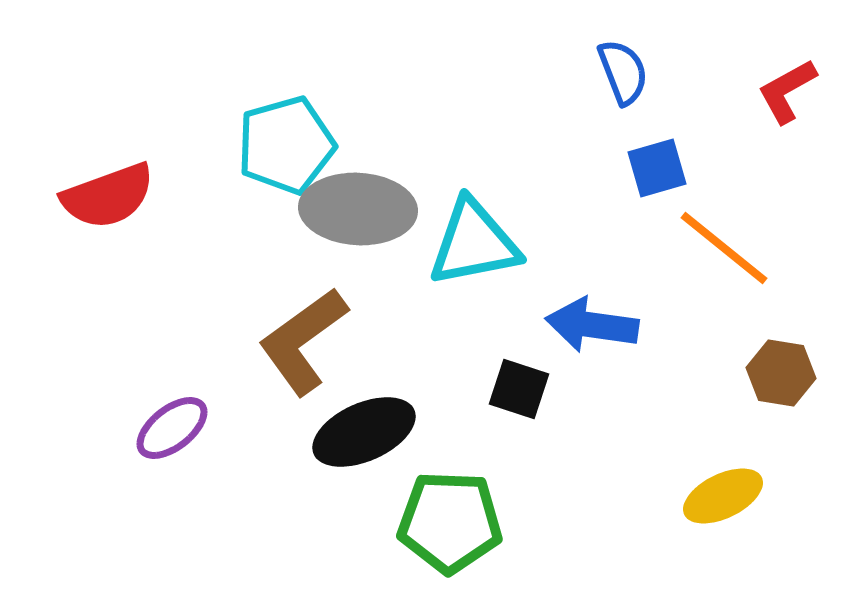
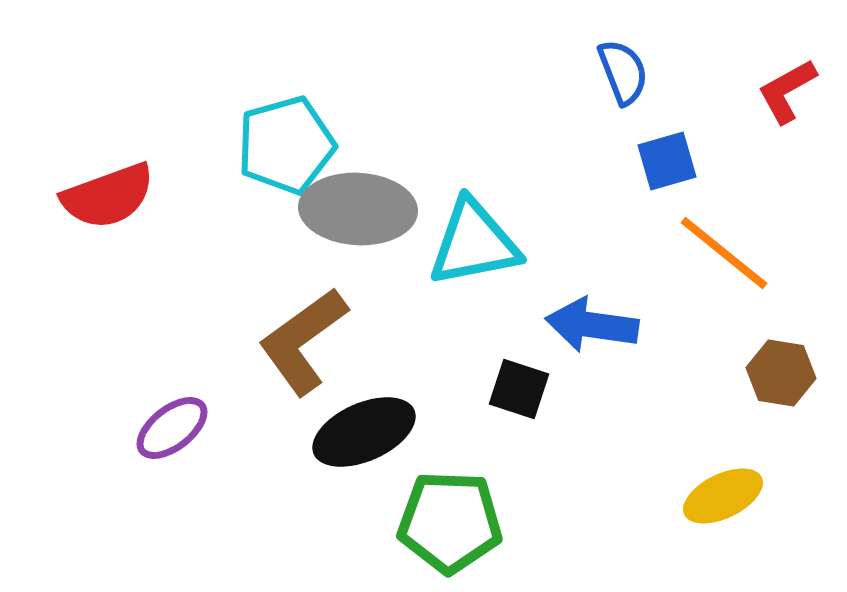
blue square: moved 10 px right, 7 px up
orange line: moved 5 px down
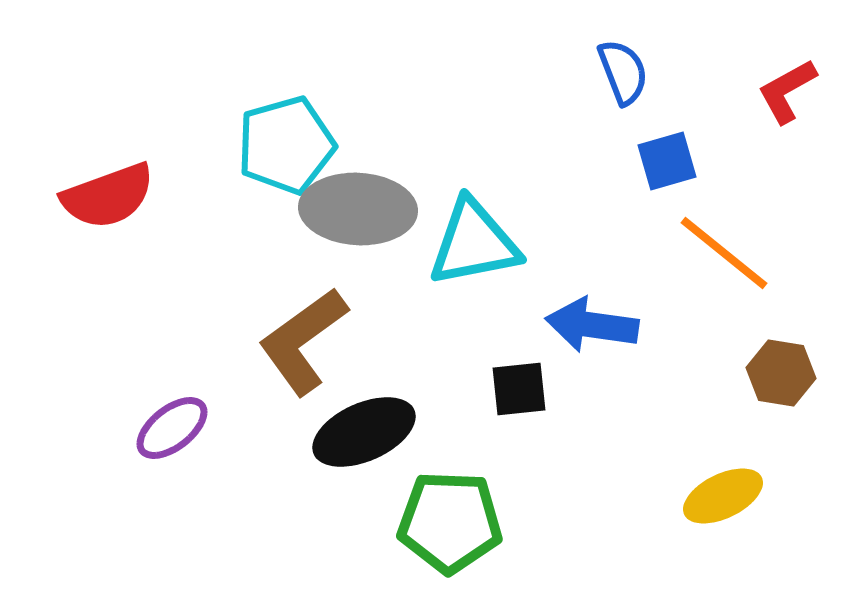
black square: rotated 24 degrees counterclockwise
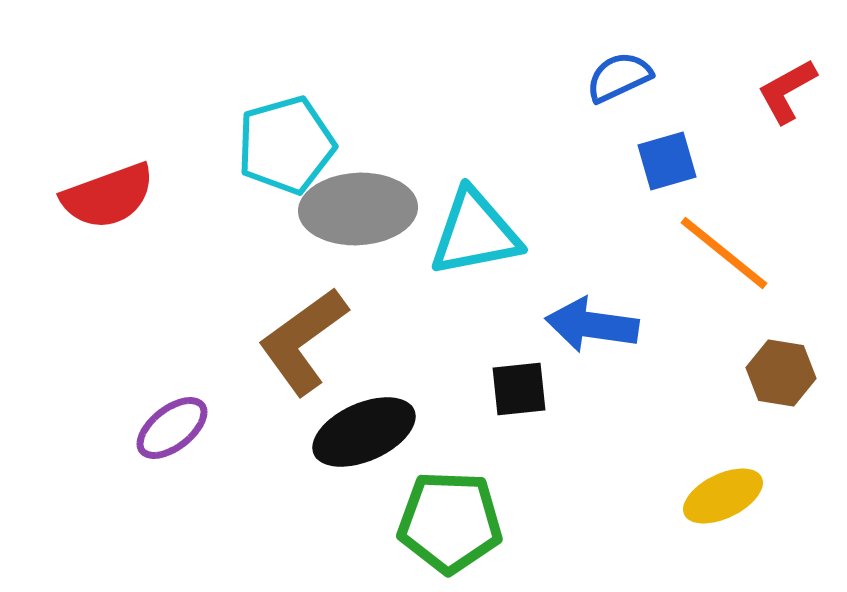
blue semicircle: moved 4 px left, 5 px down; rotated 94 degrees counterclockwise
gray ellipse: rotated 6 degrees counterclockwise
cyan triangle: moved 1 px right, 10 px up
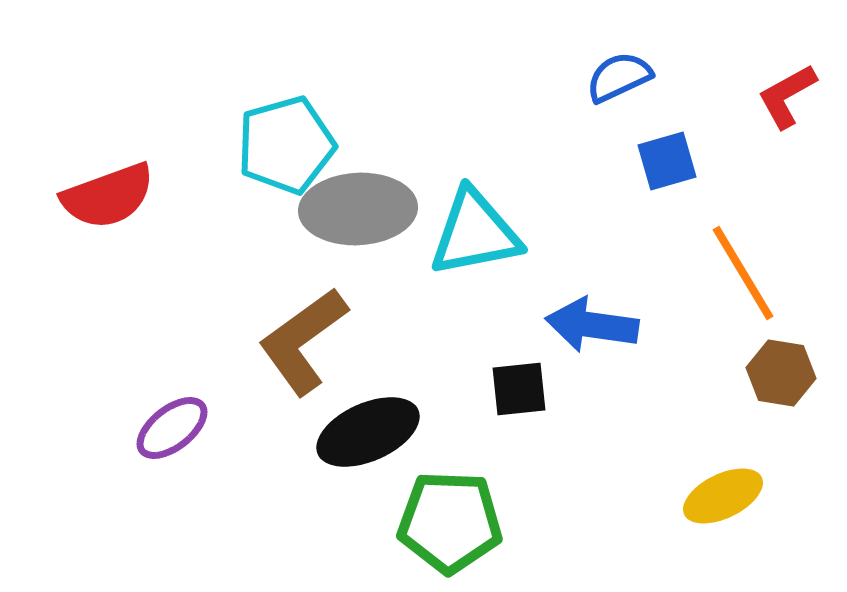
red L-shape: moved 5 px down
orange line: moved 19 px right, 20 px down; rotated 20 degrees clockwise
black ellipse: moved 4 px right
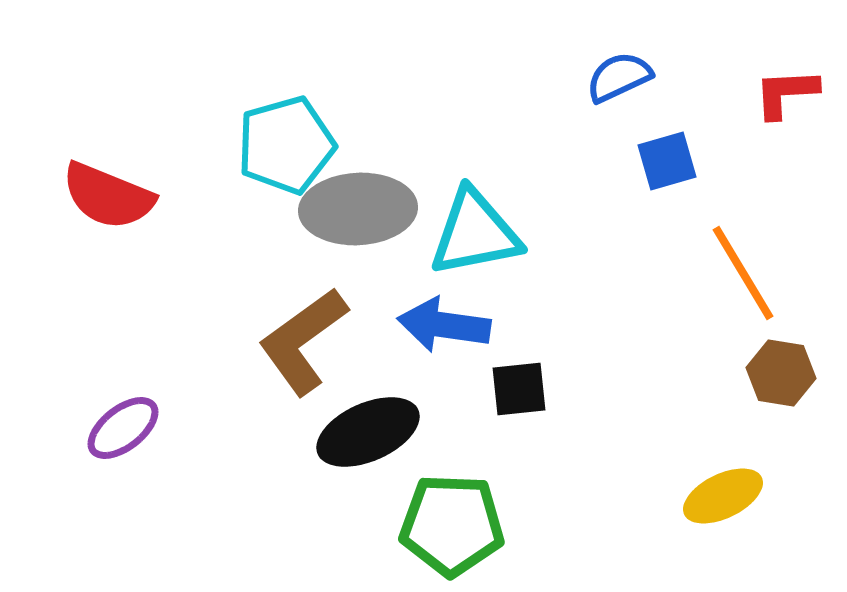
red L-shape: moved 1 px left, 3 px up; rotated 26 degrees clockwise
red semicircle: rotated 42 degrees clockwise
blue arrow: moved 148 px left
purple ellipse: moved 49 px left
green pentagon: moved 2 px right, 3 px down
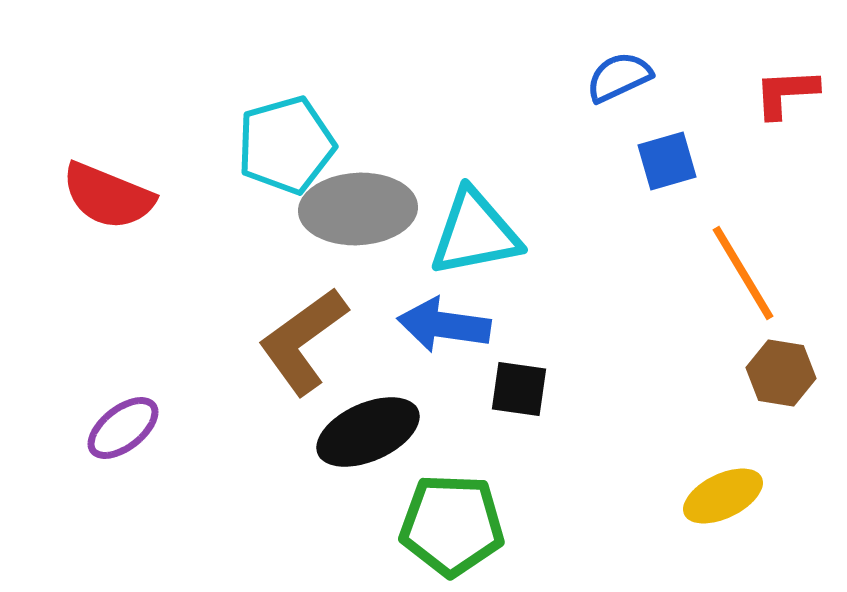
black square: rotated 14 degrees clockwise
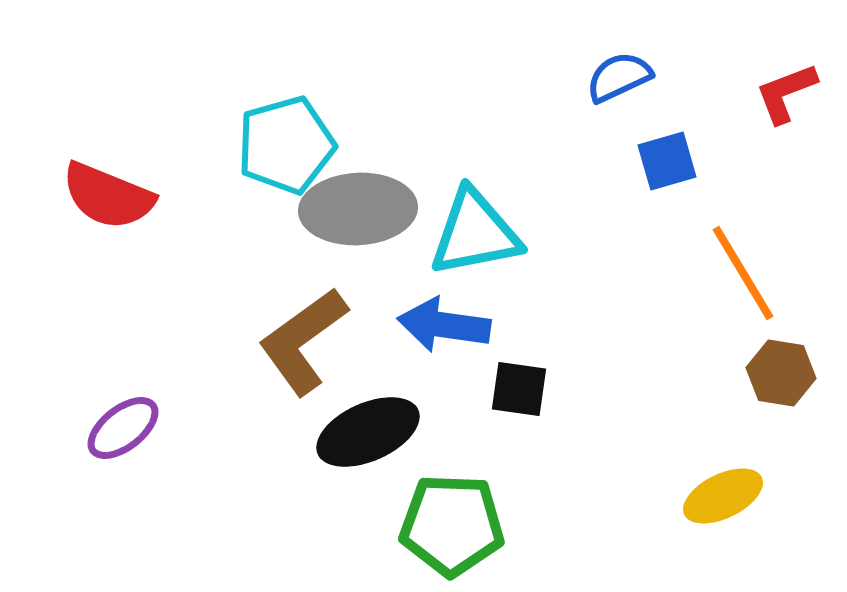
red L-shape: rotated 18 degrees counterclockwise
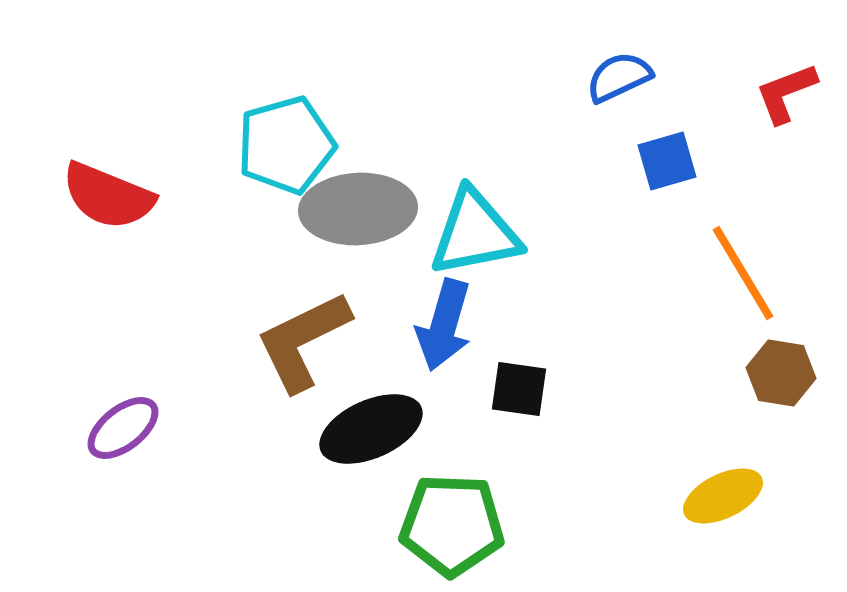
blue arrow: rotated 82 degrees counterclockwise
brown L-shape: rotated 10 degrees clockwise
black ellipse: moved 3 px right, 3 px up
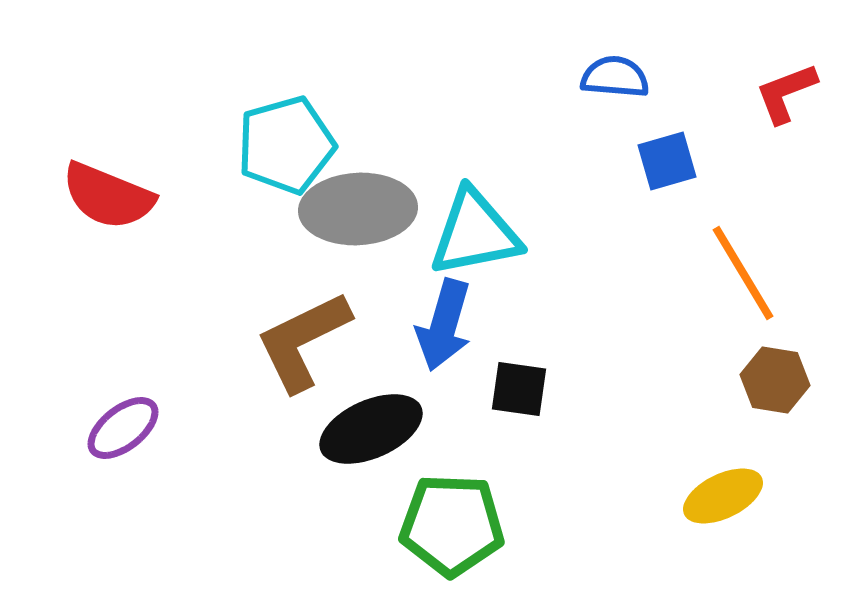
blue semicircle: moved 4 px left; rotated 30 degrees clockwise
brown hexagon: moved 6 px left, 7 px down
